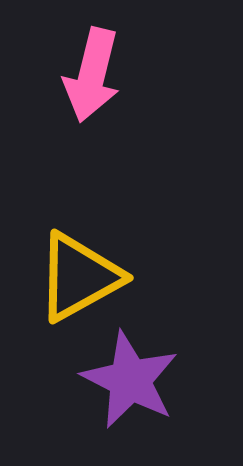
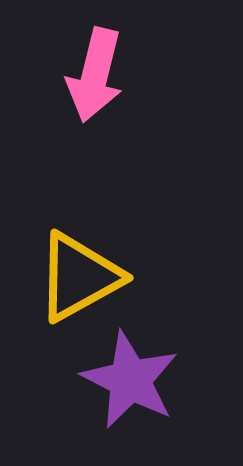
pink arrow: moved 3 px right
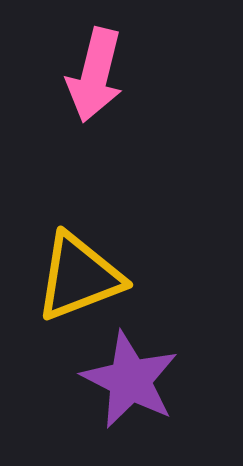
yellow triangle: rotated 8 degrees clockwise
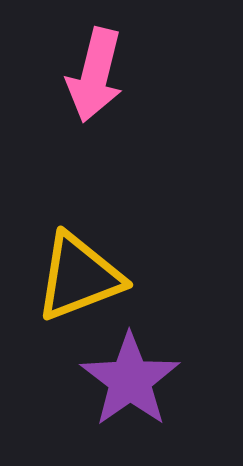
purple star: rotated 10 degrees clockwise
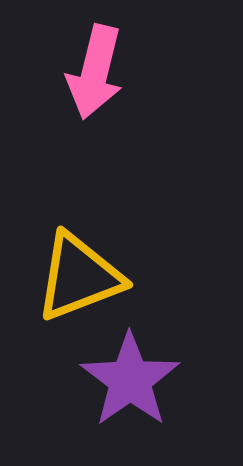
pink arrow: moved 3 px up
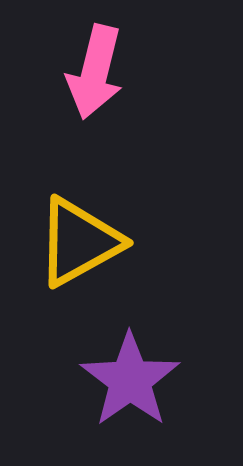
yellow triangle: moved 35 px up; rotated 8 degrees counterclockwise
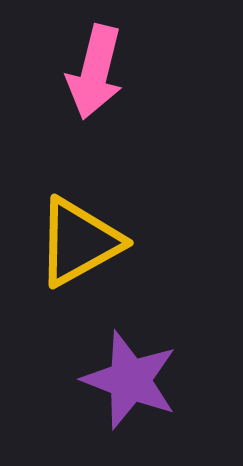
purple star: rotated 16 degrees counterclockwise
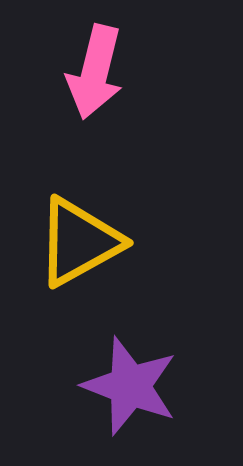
purple star: moved 6 px down
